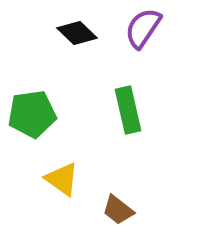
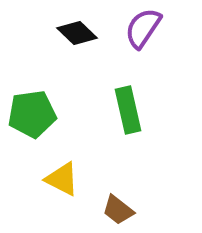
yellow triangle: rotated 9 degrees counterclockwise
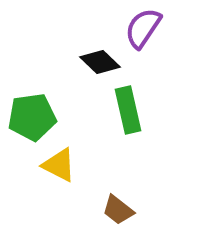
black diamond: moved 23 px right, 29 px down
green pentagon: moved 3 px down
yellow triangle: moved 3 px left, 14 px up
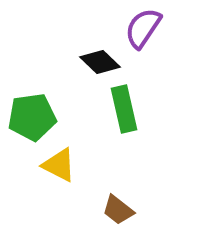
green rectangle: moved 4 px left, 1 px up
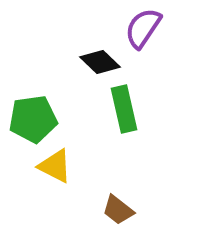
green pentagon: moved 1 px right, 2 px down
yellow triangle: moved 4 px left, 1 px down
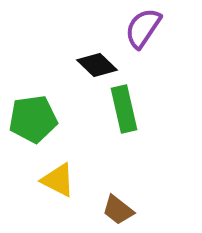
black diamond: moved 3 px left, 3 px down
yellow triangle: moved 3 px right, 14 px down
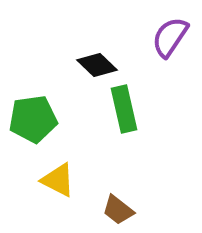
purple semicircle: moved 27 px right, 9 px down
